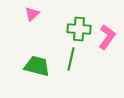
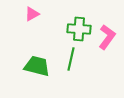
pink triangle: rotated 14 degrees clockwise
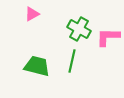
green cross: rotated 25 degrees clockwise
pink L-shape: moved 1 px right; rotated 125 degrees counterclockwise
green line: moved 1 px right, 2 px down
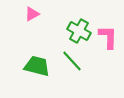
green cross: moved 2 px down
pink L-shape: rotated 90 degrees clockwise
green line: rotated 55 degrees counterclockwise
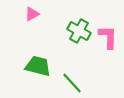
green line: moved 22 px down
green trapezoid: moved 1 px right
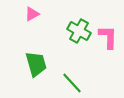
green trapezoid: moved 2 px left, 2 px up; rotated 60 degrees clockwise
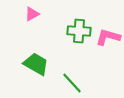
green cross: rotated 25 degrees counterclockwise
pink L-shape: rotated 75 degrees counterclockwise
green trapezoid: rotated 44 degrees counterclockwise
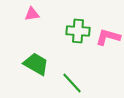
pink triangle: rotated 21 degrees clockwise
green cross: moved 1 px left
